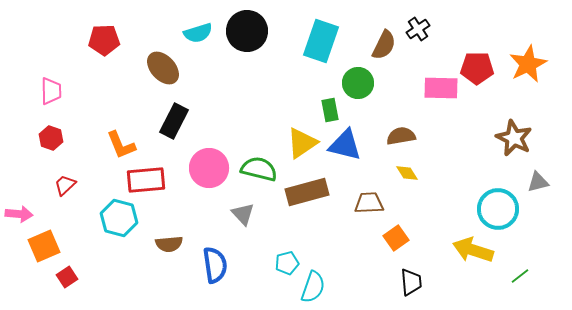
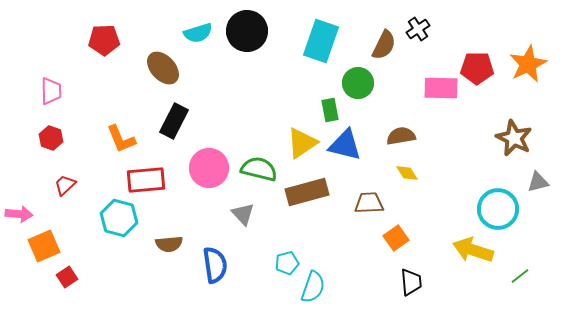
orange L-shape at (121, 145): moved 6 px up
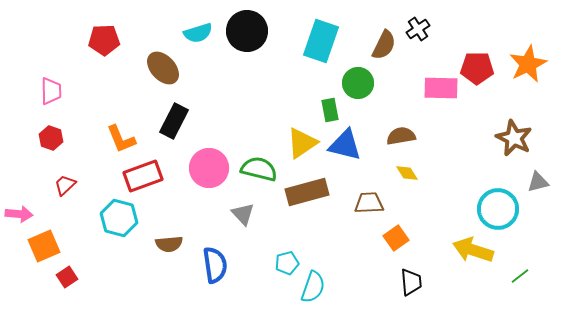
red rectangle at (146, 180): moved 3 px left, 4 px up; rotated 15 degrees counterclockwise
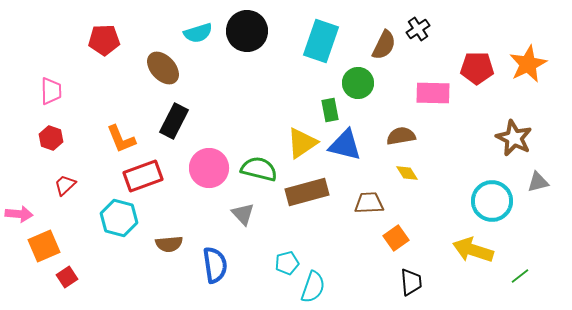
pink rectangle at (441, 88): moved 8 px left, 5 px down
cyan circle at (498, 209): moved 6 px left, 8 px up
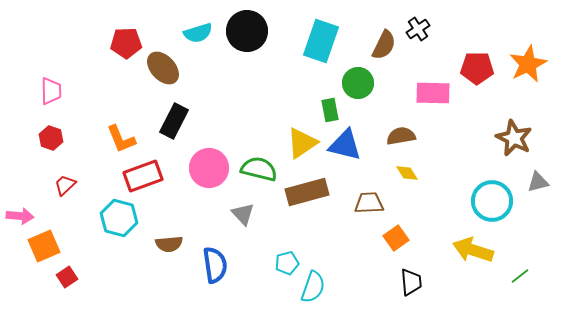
red pentagon at (104, 40): moved 22 px right, 3 px down
pink arrow at (19, 214): moved 1 px right, 2 px down
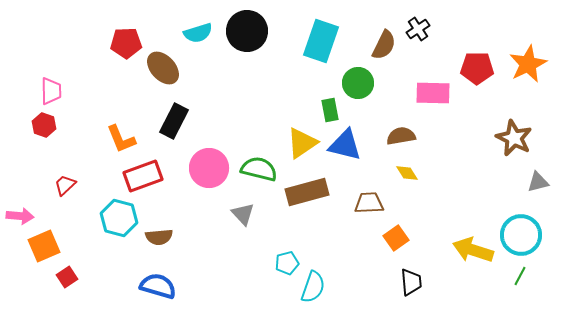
red hexagon at (51, 138): moved 7 px left, 13 px up
cyan circle at (492, 201): moved 29 px right, 34 px down
brown semicircle at (169, 244): moved 10 px left, 7 px up
blue semicircle at (215, 265): moved 57 px left, 21 px down; rotated 66 degrees counterclockwise
green line at (520, 276): rotated 24 degrees counterclockwise
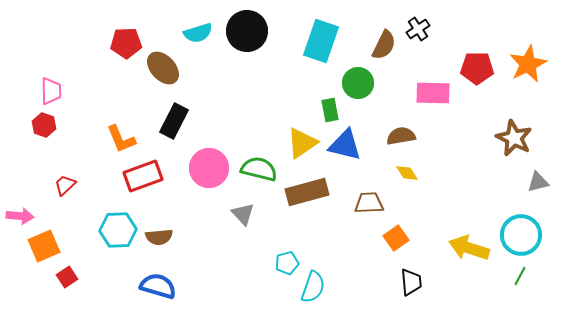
cyan hexagon at (119, 218): moved 1 px left, 12 px down; rotated 18 degrees counterclockwise
yellow arrow at (473, 250): moved 4 px left, 2 px up
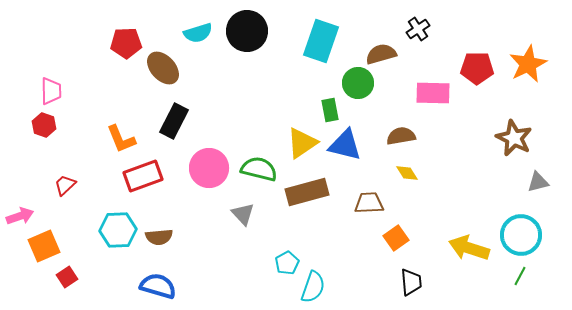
brown semicircle at (384, 45): moved 3 px left, 9 px down; rotated 132 degrees counterclockwise
pink arrow at (20, 216): rotated 24 degrees counterclockwise
cyan pentagon at (287, 263): rotated 15 degrees counterclockwise
